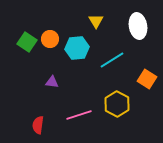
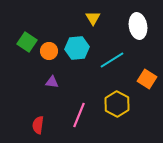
yellow triangle: moved 3 px left, 3 px up
orange circle: moved 1 px left, 12 px down
pink line: rotated 50 degrees counterclockwise
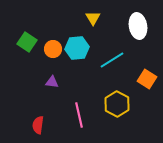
orange circle: moved 4 px right, 2 px up
pink line: rotated 35 degrees counterclockwise
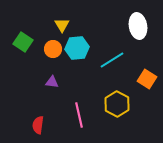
yellow triangle: moved 31 px left, 7 px down
green square: moved 4 px left
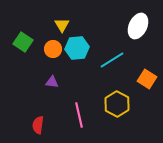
white ellipse: rotated 35 degrees clockwise
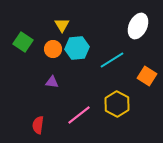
orange square: moved 3 px up
pink line: rotated 65 degrees clockwise
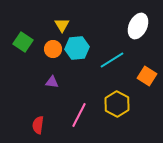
pink line: rotated 25 degrees counterclockwise
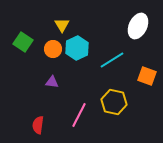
cyan hexagon: rotated 20 degrees counterclockwise
orange square: rotated 12 degrees counterclockwise
yellow hexagon: moved 3 px left, 2 px up; rotated 15 degrees counterclockwise
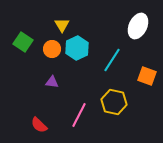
orange circle: moved 1 px left
cyan line: rotated 25 degrees counterclockwise
red semicircle: moved 1 px right; rotated 54 degrees counterclockwise
